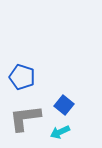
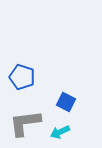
blue square: moved 2 px right, 3 px up; rotated 12 degrees counterclockwise
gray L-shape: moved 5 px down
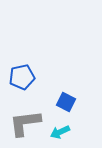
blue pentagon: rotated 30 degrees counterclockwise
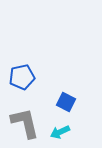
gray L-shape: rotated 84 degrees clockwise
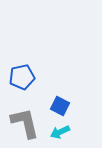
blue square: moved 6 px left, 4 px down
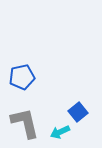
blue square: moved 18 px right, 6 px down; rotated 24 degrees clockwise
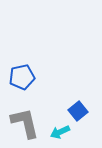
blue square: moved 1 px up
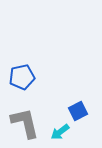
blue square: rotated 12 degrees clockwise
cyan arrow: rotated 12 degrees counterclockwise
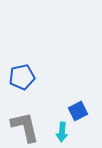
gray L-shape: moved 4 px down
cyan arrow: moved 2 px right; rotated 48 degrees counterclockwise
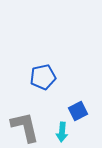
blue pentagon: moved 21 px right
